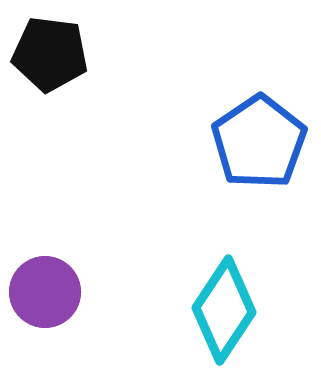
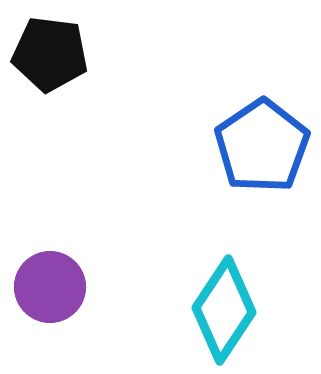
blue pentagon: moved 3 px right, 4 px down
purple circle: moved 5 px right, 5 px up
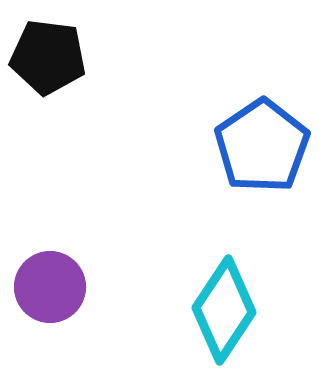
black pentagon: moved 2 px left, 3 px down
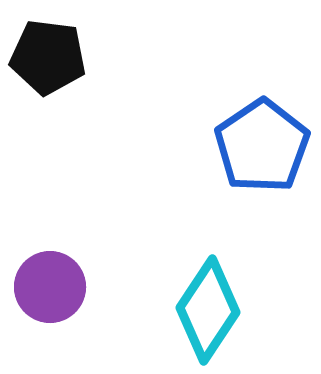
cyan diamond: moved 16 px left
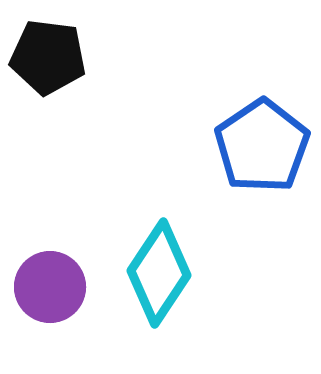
cyan diamond: moved 49 px left, 37 px up
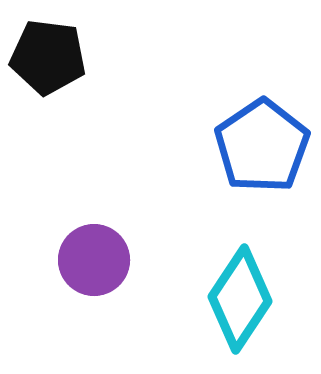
cyan diamond: moved 81 px right, 26 px down
purple circle: moved 44 px right, 27 px up
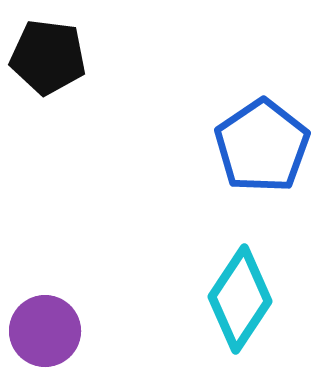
purple circle: moved 49 px left, 71 px down
